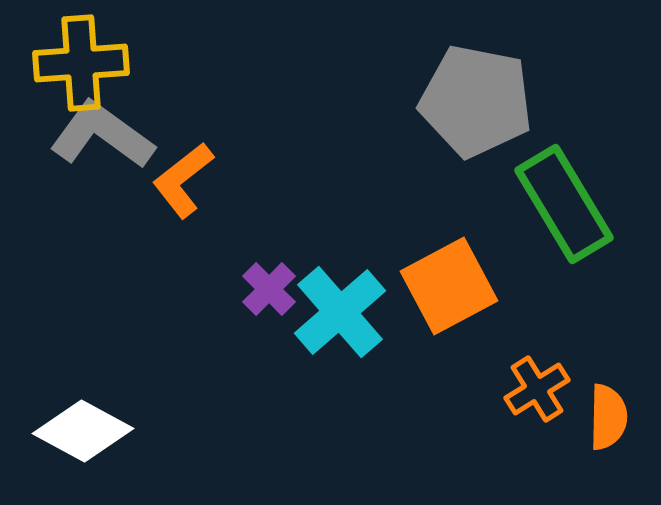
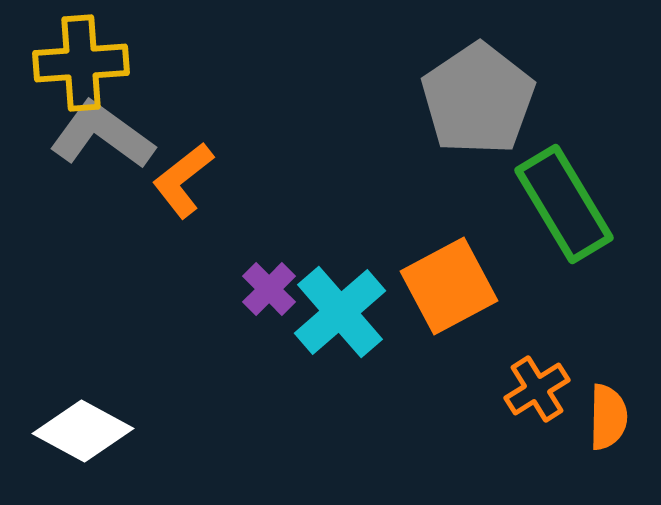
gray pentagon: moved 2 px right, 2 px up; rotated 27 degrees clockwise
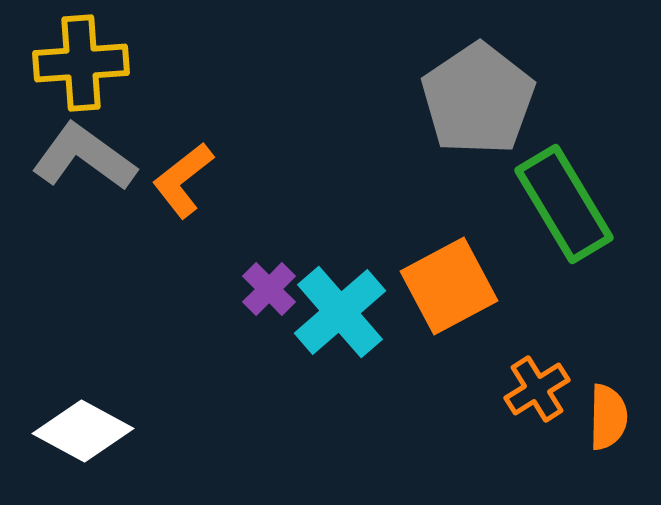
gray L-shape: moved 18 px left, 22 px down
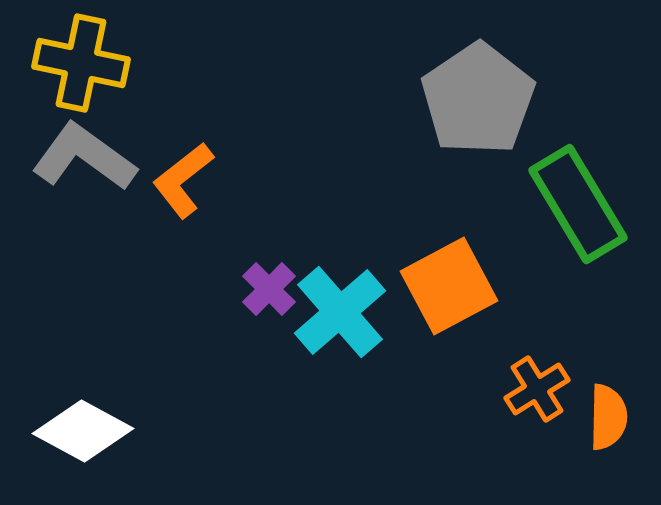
yellow cross: rotated 16 degrees clockwise
green rectangle: moved 14 px right
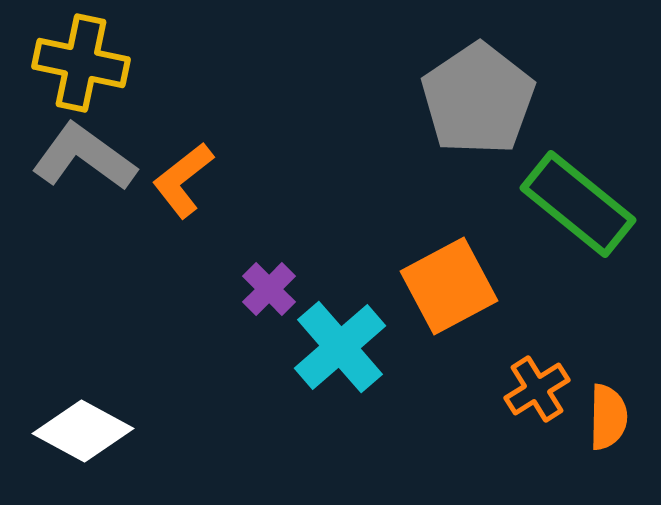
green rectangle: rotated 20 degrees counterclockwise
cyan cross: moved 35 px down
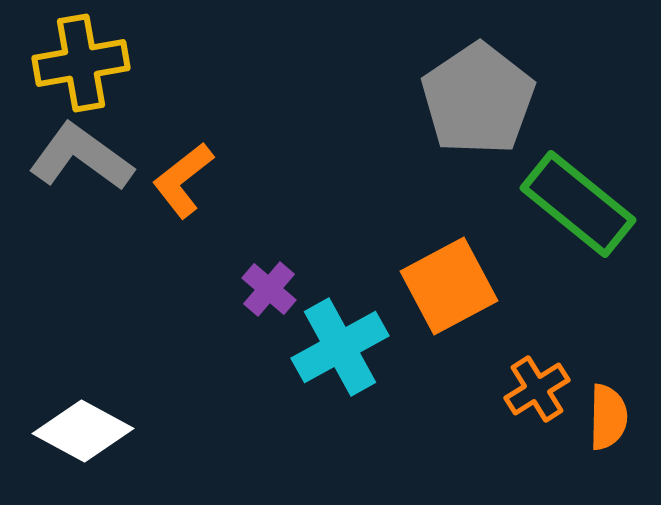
yellow cross: rotated 22 degrees counterclockwise
gray L-shape: moved 3 px left
purple cross: rotated 4 degrees counterclockwise
cyan cross: rotated 12 degrees clockwise
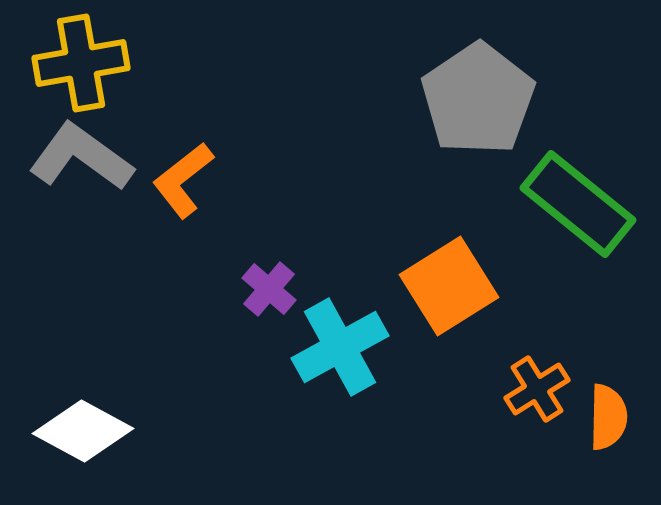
orange square: rotated 4 degrees counterclockwise
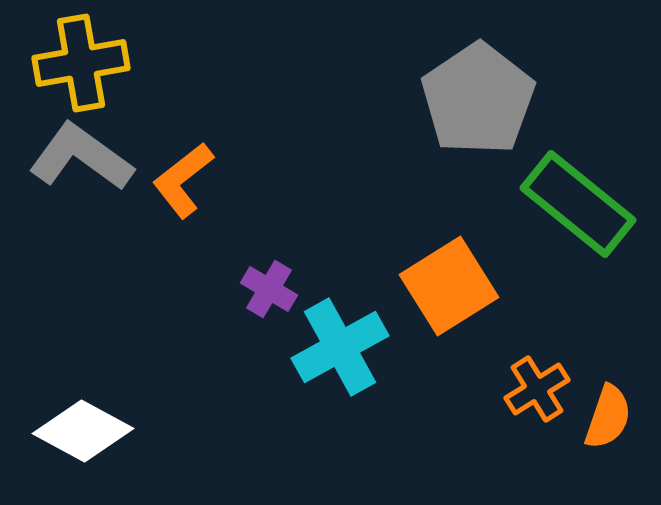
purple cross: rotated 10 degrees counterclockwise
orange semicircle: rotated 18 degrees clockwise
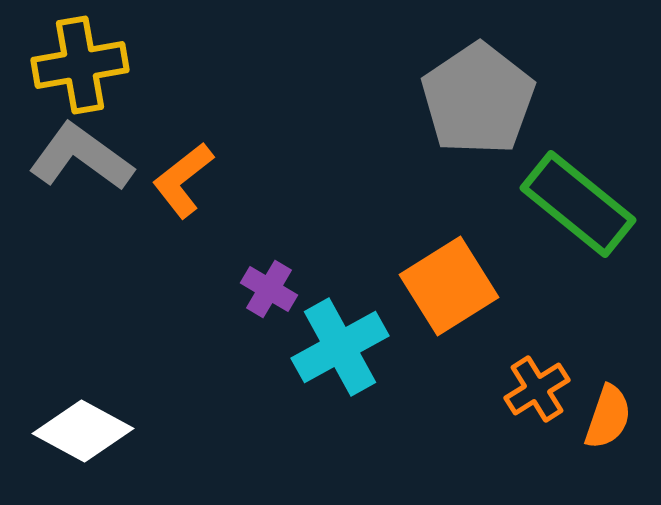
yellow cross: moved 1 px left, 2 px down
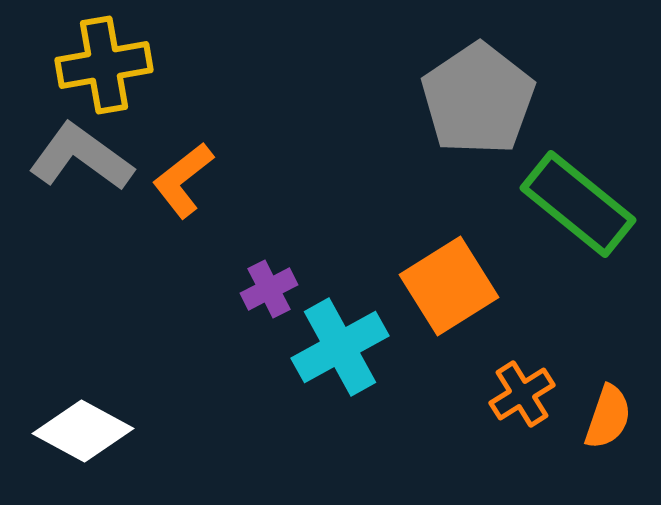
yellow cross: moved 24 px right
purple cross: rotated 32 degrees clockwise
orange cross: moved 15 px left, 5 px down
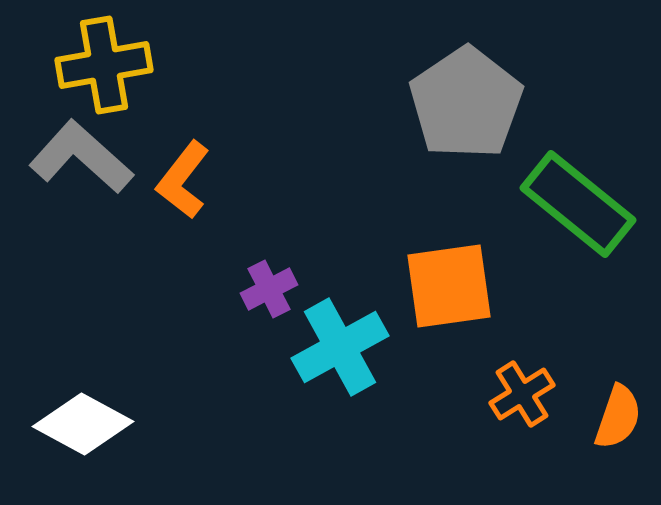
gray pentagon: moved 12 px left, 4 px down
gray L-shape: rotated 6 degrees clockwise
orange L-shape: rotated 14 degrees counterclockwise
orange square: rotated 24 degrees clockwise
orange semicircle: moved 10 px right
white diamond: moved 7 px up
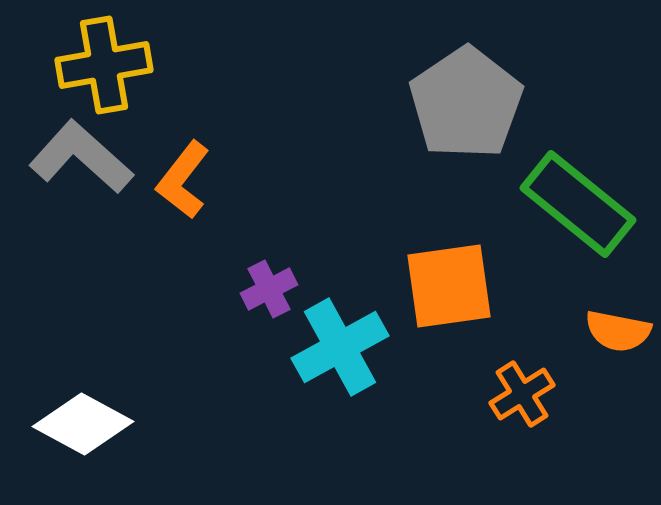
orange semicircle: moved 86 px up; rotated 82 degrees clockwise
